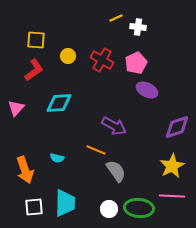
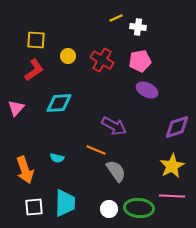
pink pentagon: moved 4 px right, 2 px up; rotated 15 degrees clockwise
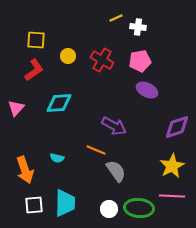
white square: moved 2 px up
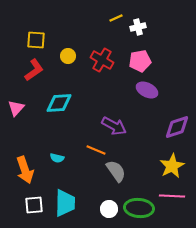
white cross: rotated 21 degrees counterclockwise
